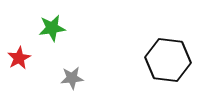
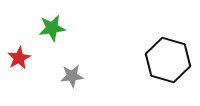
black hexagon: rotated 9 degrees clockwise
gray star: moved 2 px up
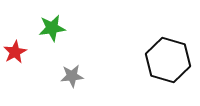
red star: moved 4 px left, 6 px up
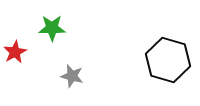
green star: rotated 8 degrees clockwise
gray star: rotated 20 degrees clockwise
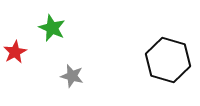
green star: rotated 24 degrees clockwise
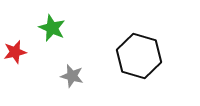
red star: rotated 15 degrees clockwise
black hexagon: moved 29 px left, 4 px up
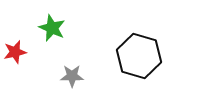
gray star: rotated 15 degrees counterclockwise
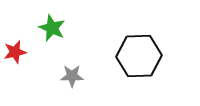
black hexagon: rotated 18 degrees counterclockwise
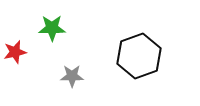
green star: rotated 24 degrees counterclockwise
black hexagon: rotated 18 degrees counterclockwise
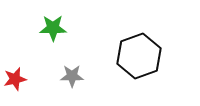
green star: moved 1 px right
red star: moved 27 px down
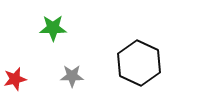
black hexagon: moved 7 px down; rotated 15 degrees counterclockwise
